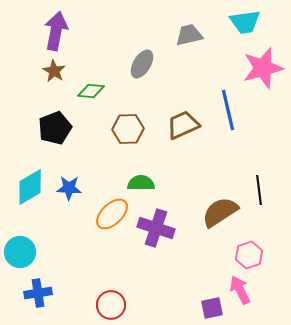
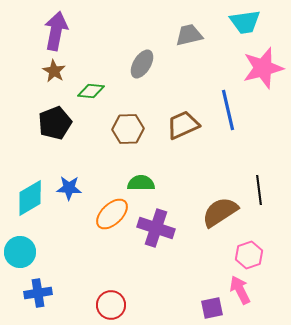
black pentagon: moved 5 px up
cyan diamond: moved 11 px down
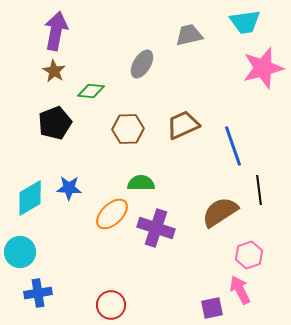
blue line: moved 5 px right, 36 px down; rotated 6 degrees counterclockwise
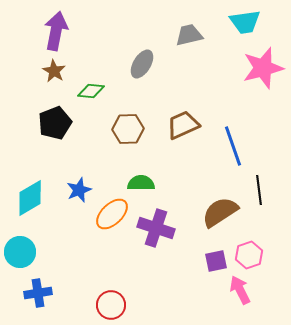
blue star: moved 10 px right, 2 px down; rotated 25 degrees counterclockwise
purple square: moved 4 px right, 47 px up
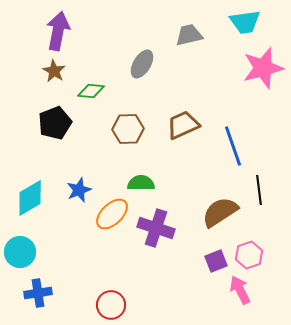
purple arrow: moved 2 px right
purple square: rotated 10 degrees counterclockwise
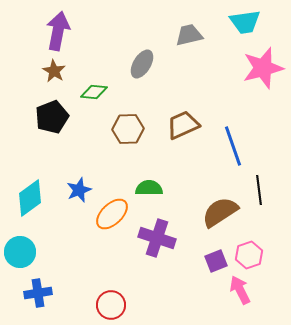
green diamond: moved 3 px right, 1 px down
black pentagon: moved 3 px left, 6 px up
green semicircle: moved 8 px right, 5 px down
cyan diamond: rotated 6 degrees counterclockwise
purple cross: moved 1 px right, 10 px down
